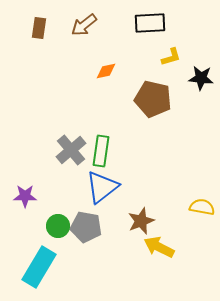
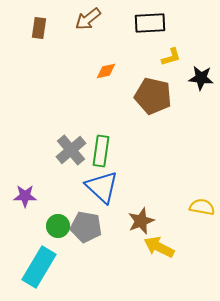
brown arrow: moved 4 px right, 6 px up
brown pentagon: moved 3 px up
blue triangle: rotated 39 degrees counterclockwise
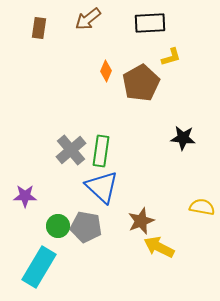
orange diamond: rotated 55 degrees counterclockwise
black star: moved 18 px left, 60 px down
brown pentagon: moved 12 px left, 13 px up; rotated 30 degrees clockwise
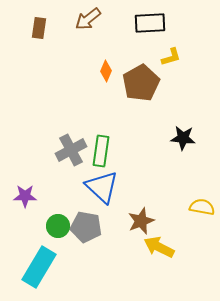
gray cross: rotated 12 degrees clockwise
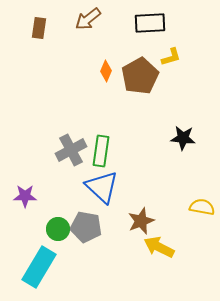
brown pentagon: moved 1 px left, 7 px up
green circle: moved 3 px down
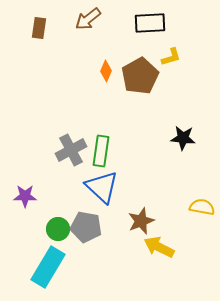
cyan rectangle: moved 9 px right
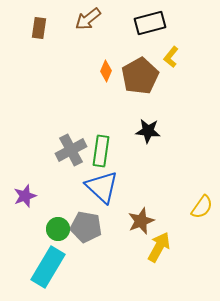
black rectangle: rotated 12 degrees counterclockwise
yellow L-shape: rotated 145 degrees clockwise
black star: moved 35 px left, 7 px up
purple star: rotated 20 degrees counterclockwise
yellow semicircle: rotated 115 degrees clockwise
yellow arrow: rotated 92 degrees clockwise
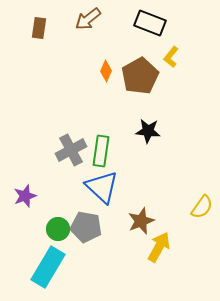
black rectangle: rotated 36 degrees clockwise
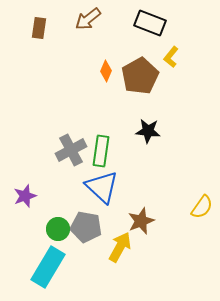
yellow arrow: moved 39 px left
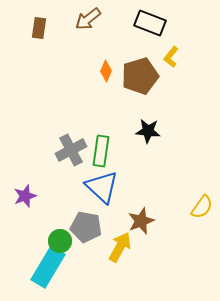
brown pentagon: rotated 12 degrees clockwise
green circle: moved 2 px right, 12 px down
